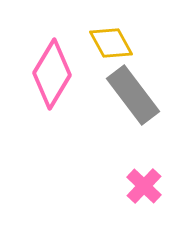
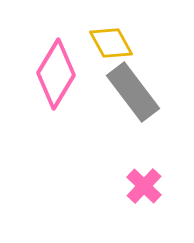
pink diamond: moved 4 px right
gray rectangle: moved 3 px up
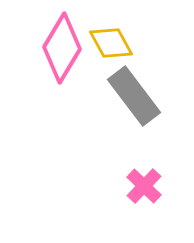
pink diamond: moved 6 px right, 26 px up
gray rectangle: moved 1 px right, 4 px down
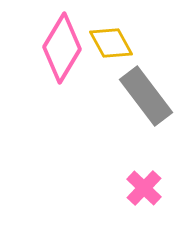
gray rectangle: moved 12 px right
pink cross: moved 2 px down
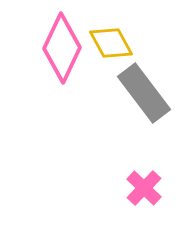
pink diamond: rotated 6 degrees counterclockwise
gray rectangle: moved 2 px left, 3 px up
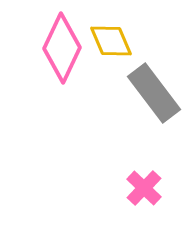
yellow diamond: moved 2 px up; rotated 6 degrees clockwise
gray rectangle: moved 10 px right
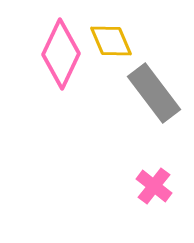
pink diamond: moved 1 px left, 6 px down
pink cross: moved 10 px right, 2 px up; rotated 6 degrees counterclockwise
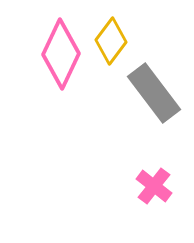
yellow diamond: rotated 60 degrees clockwise
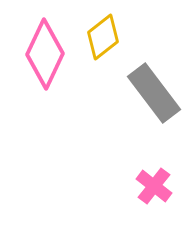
yellow diamond: moved 8 px left, 4 px up; rotated 15 degrees clockwise
pink diamond: moved 16 px left
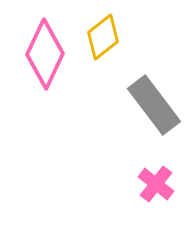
gray rectangle: moved 12 px down
pink cross: moved 2 px right, 2 px up
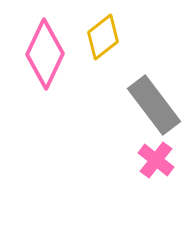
pink cross: moved 24 px up
